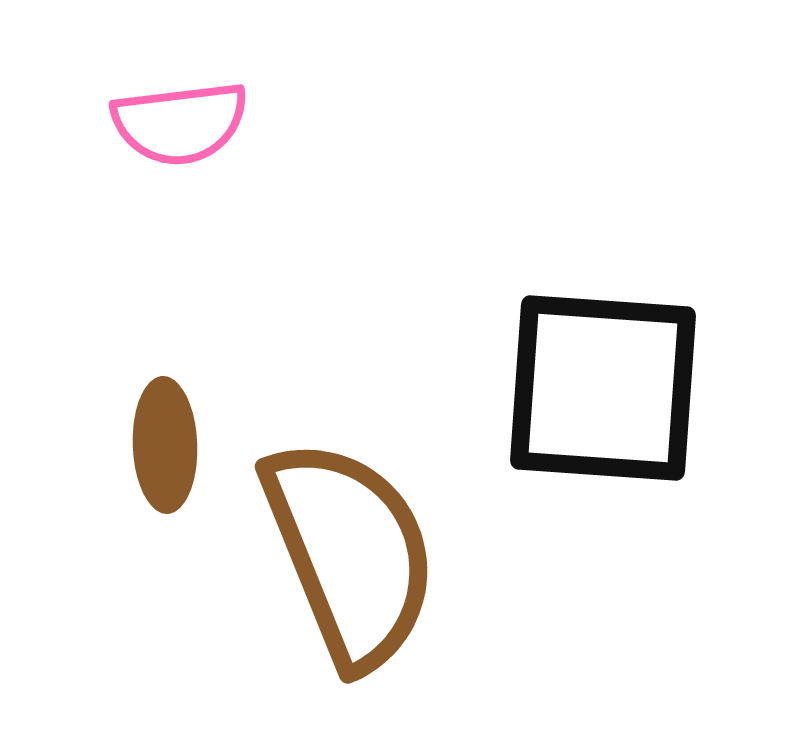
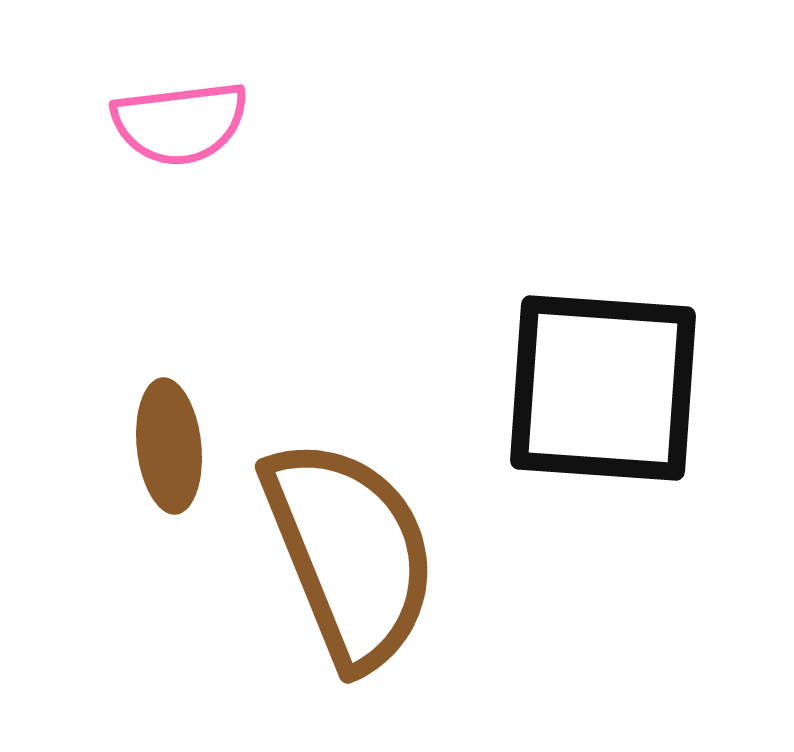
brown ellipse: moved 4 px right, 1 px down; rotated 4 degrees counterclockwise
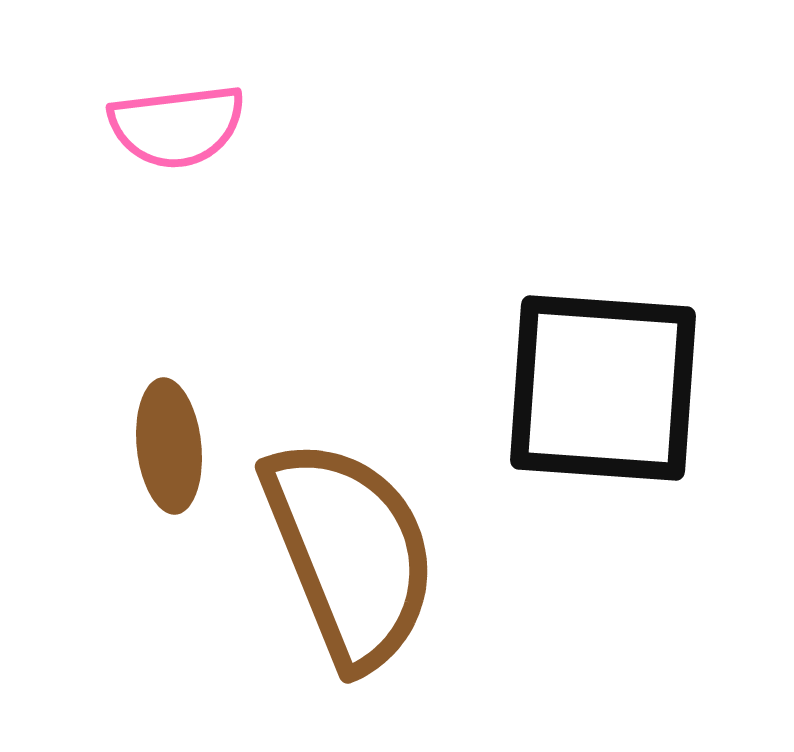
pink semicircle: moved 3 px left, 3 px down
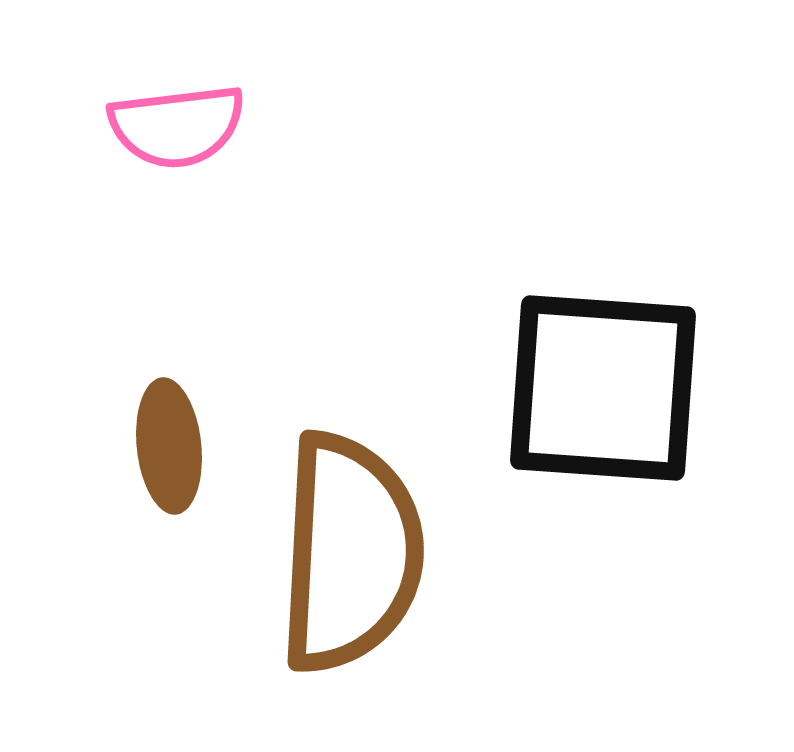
brown semicircle: rotated 25 degrees clockwise
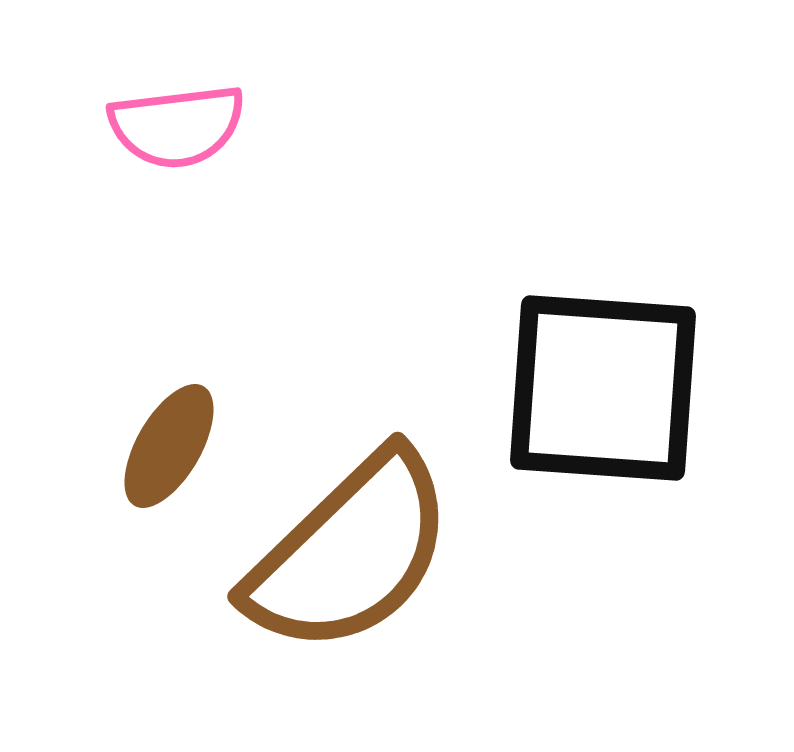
brown ellipse: rotated 36 degrees clockwise
brown semicircle: rotated 43 degrees clockwise
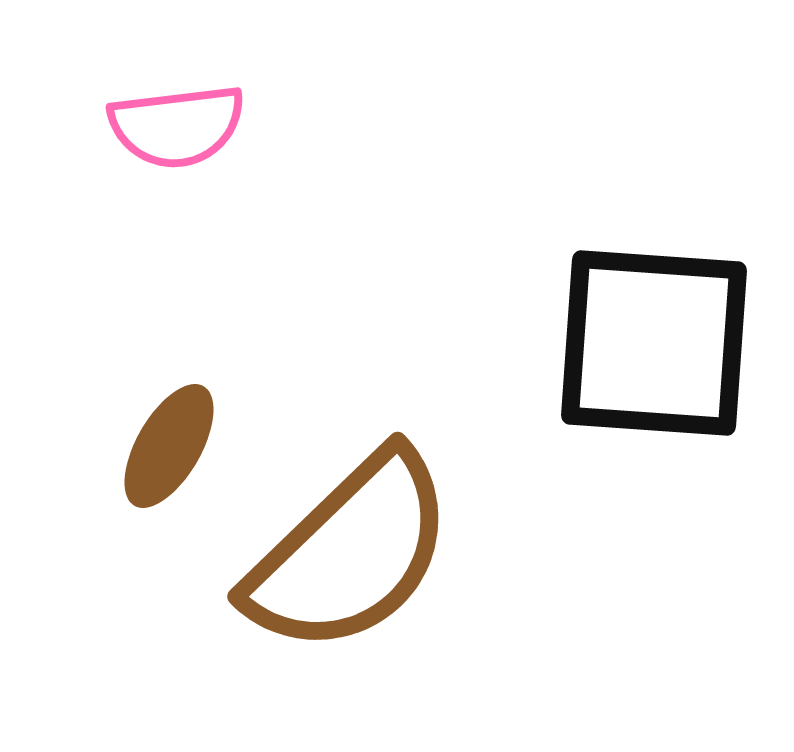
black square: moved 51 px right, 45 px up
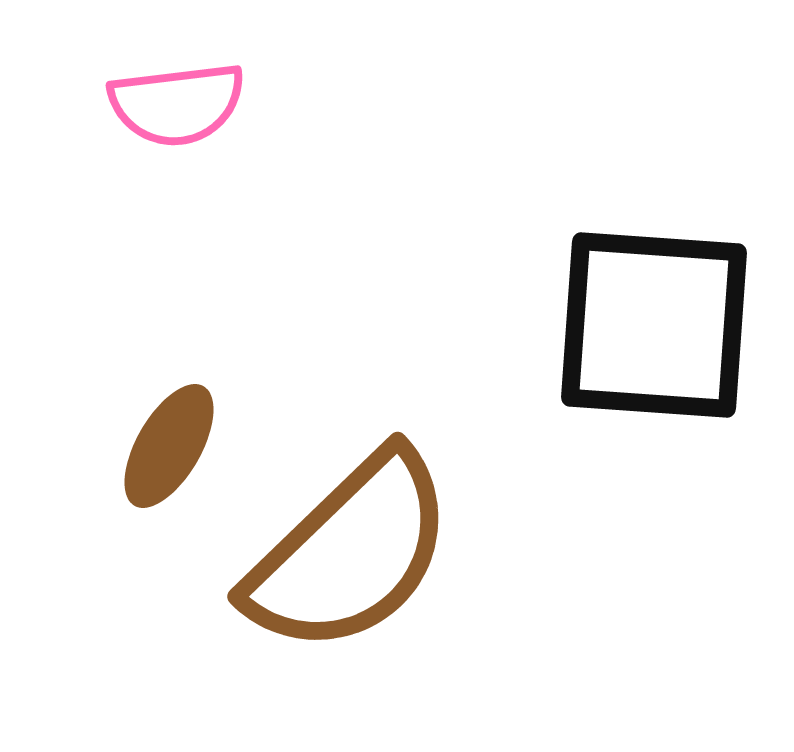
pink semicircle: moved 22 px up
black square: moved 18 px up
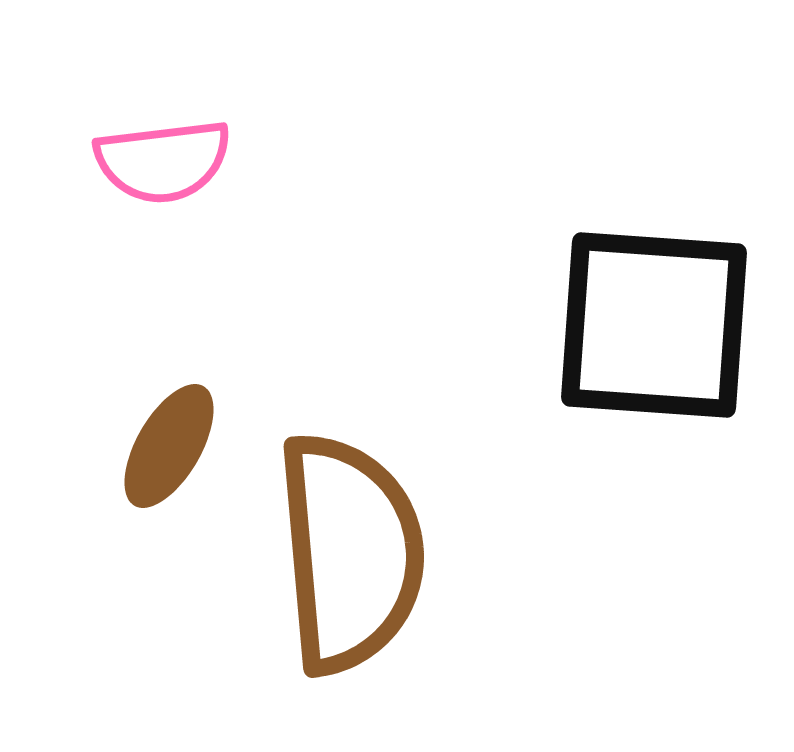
pink semicircle: moved 14 px left, 57 px down
brown semicircle: rotated 51 degrees counterclockwise
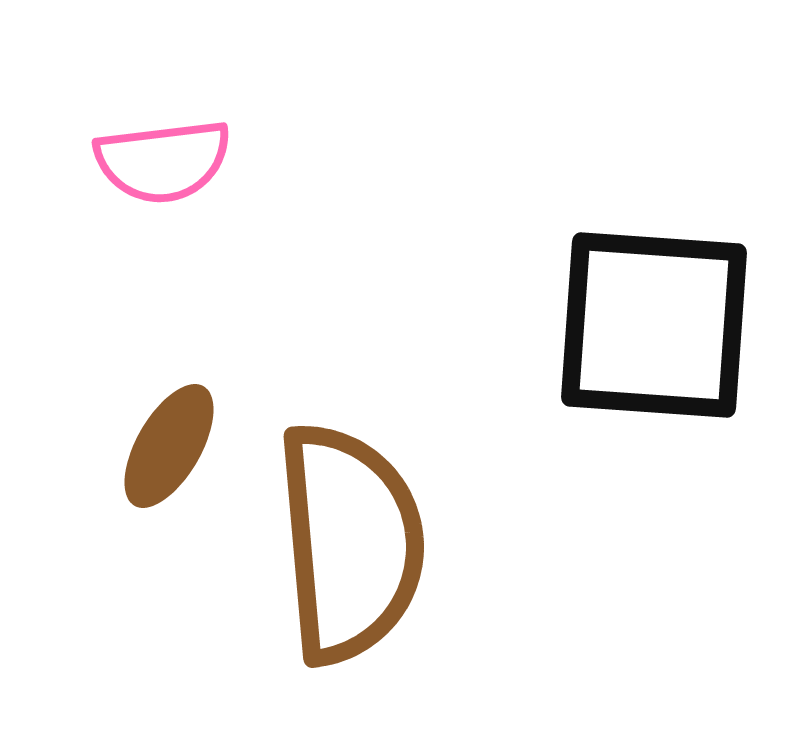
brown semicircle: moved 10 px up
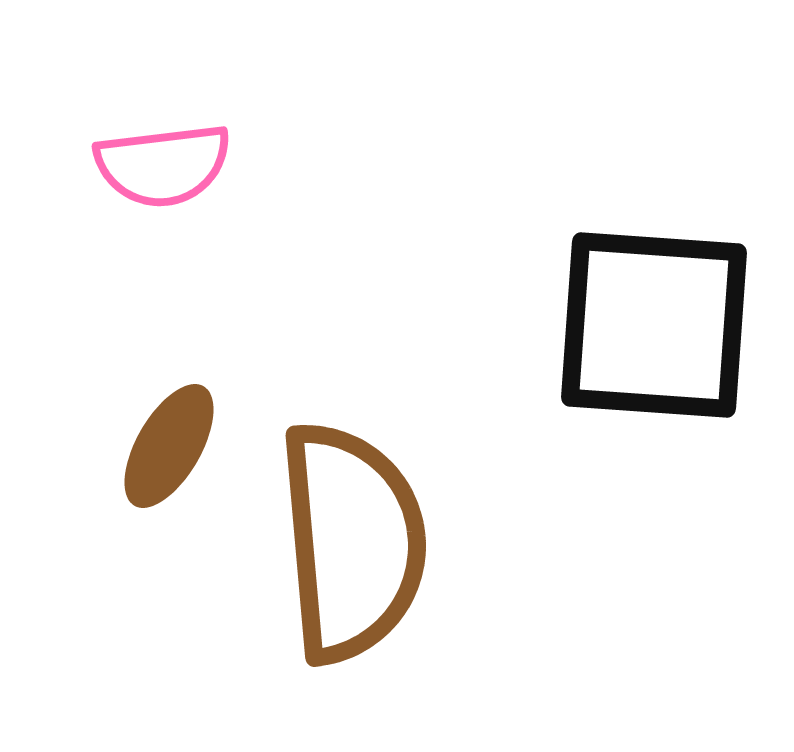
pink semicircle: moved 4 px down
brown semicircle: moved 2 px right, 1 px up
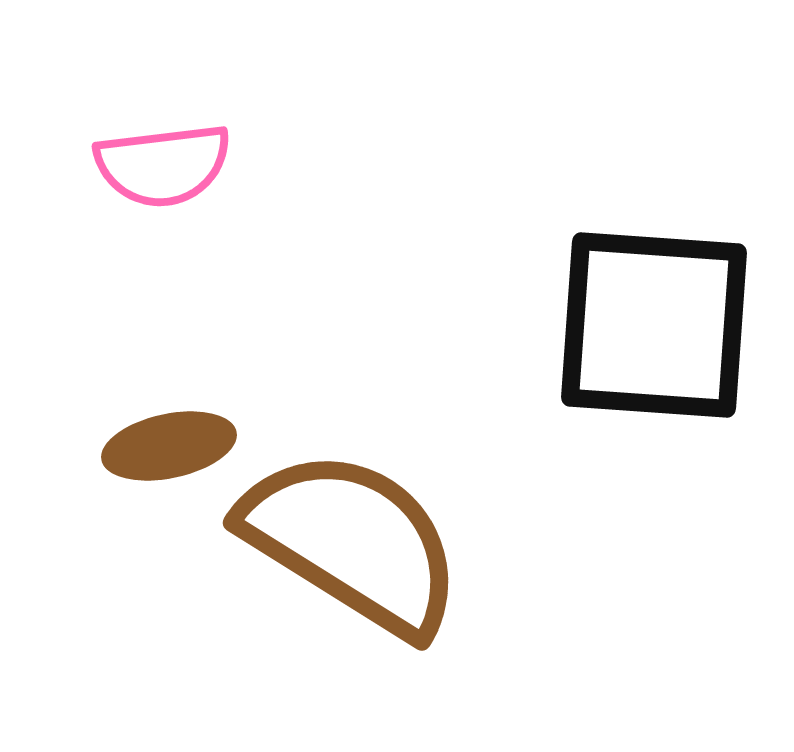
brown ellipse: rotated 48 degrees clockwise
brown semicircle: rotated 53 degrees counterclockwise
